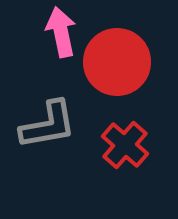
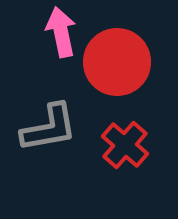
gray L-shape: moved 1 px right, 3 px down
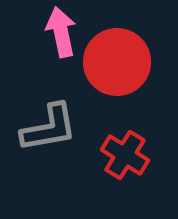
red cross: moved 10 px down; rotated 9 degrees counterclockwise
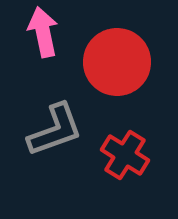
pink arrow: moved 18 px left
gray L-shape: moved 6 px right, 2 px down; rotated 10 degrees counterclockwise
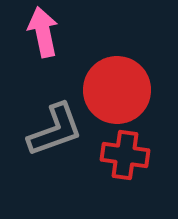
red circle: moved 28 px down
red cross: rotated 24 degrees counterclockwise
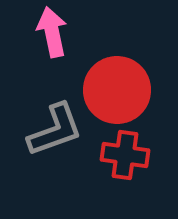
pink arrow: moved 9 px right
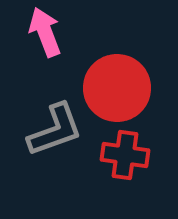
pink arrow: moved 7 px left; rotated 9 degrees counterclockwise
red circle: moved 2 px up
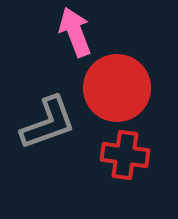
pink arrow: moved 30 px right
gray L-shape: moved 7 px left, 7 px up
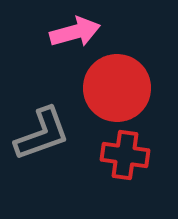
pink arrow: rotated 96 degrees clockwise
gray L-shape: moved 6 px left, 11 px down
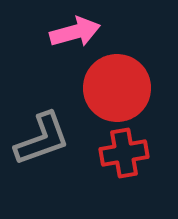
gray L-shape: moved 5 px down
red cross: moved 1 px left, 2 px up; rotated 18 degrees counterclockwise
